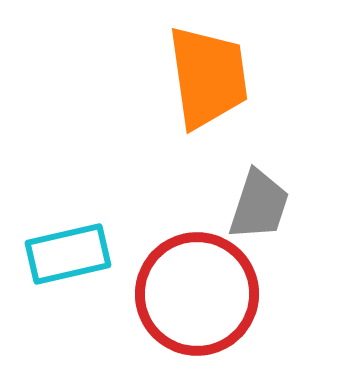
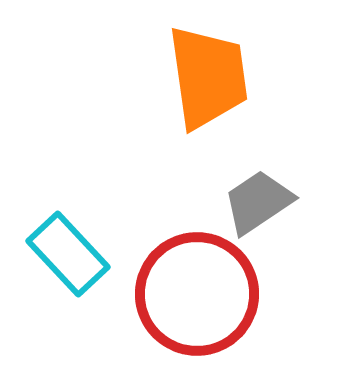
gray trapezoid: moved 1 px left, 3 px up; rotated 142 degrees counterclockwise
cyan rectangle: rotated 60 degrees clockwise
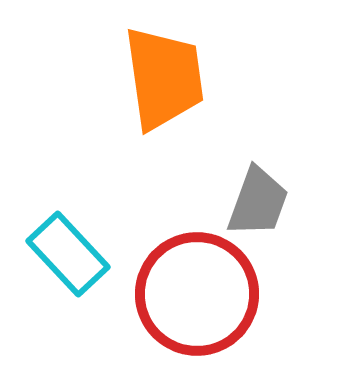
orange trapezoid: moved 44 px left, 1 px down
gray trapezoid: rotated 144 degrees clockwise
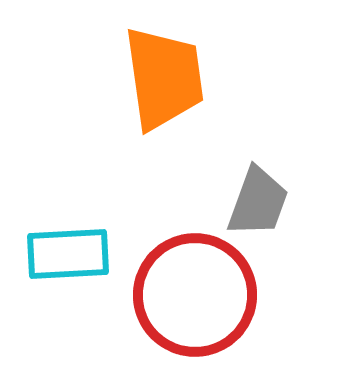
cyan rectangle: rotated 50 degrees counterclockwise
red circle: moved 2 px left, 1 px down
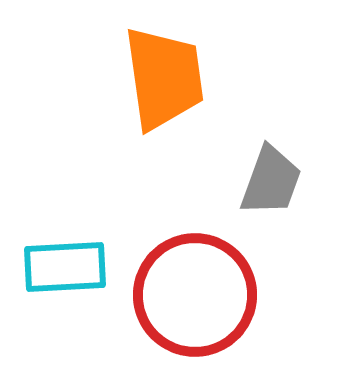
gray trapezoid: moved 13 px right, 21 px up
cyan rectangle: moved 3 px left, 13 px down
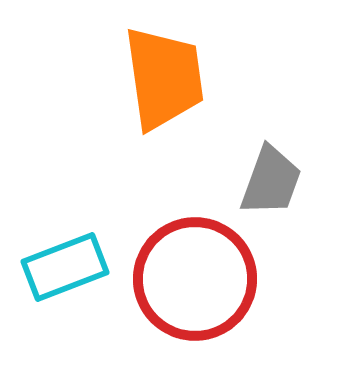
cyan rectangle: rotated 18 degrees counterclockwise
red circle: moved 16 px up
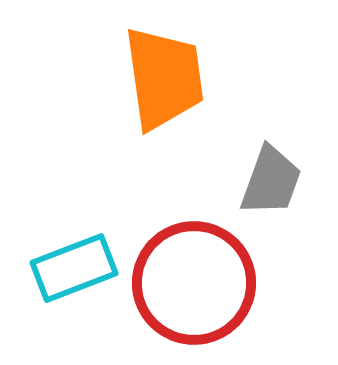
cyan rectangle: moved 9 px right, 1 px down
red circle: moved 1 px left, 4 px down
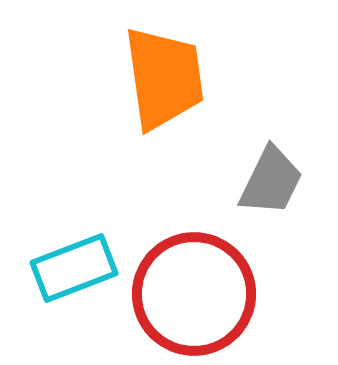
gray trapezoid: rotated 6 degrees clockwise
red circle: moved 11 px down
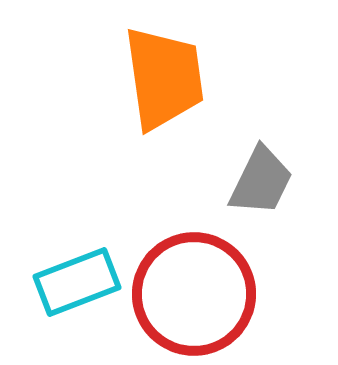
gray trapezoid: moved 10 px left
cyan rectangle: moved 3 px right, 14 px down
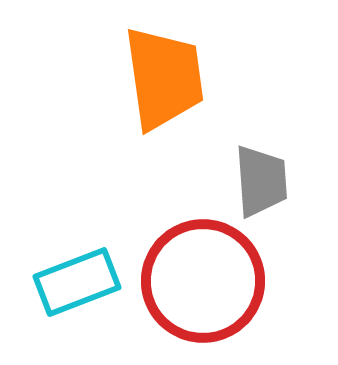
gray trapezoid: rotated 30 degrees counterclockwise
red circle: moved 9 px right, 13 px up
